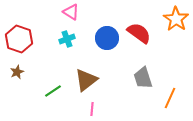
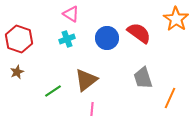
pink triangle: moved 2 px down
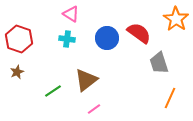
cyan cross: rotated 28 degrees clockwise
gray trapezoid: moved 16 px right, 15 px up
pink line: moved 2 px right; rotated 48 degrees clockwise
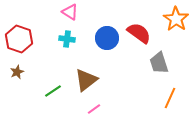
pink triangle: moved 1 px left, 2 px up
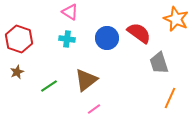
orange star: rotated 10 degrees counterclockwise
green line: moved 4 px left, 5 px up
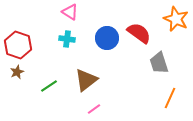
red hexagon: moved 1 px left, 6 px down
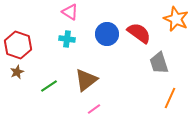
blue circle: moved 4 px up
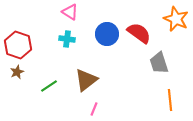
orange line: moved 2 px down; rotated 30 degrees counterclockwise
pink line: rotated 32 degrees counterclockwise
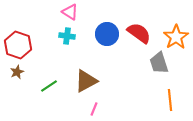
orange star: moved 18 px down; rotated 15 degrees clockwise
cyan cross: moved 3 px up
brown triangle: moved 1 px down; rotated 10 degrees clockwise
